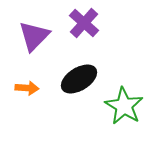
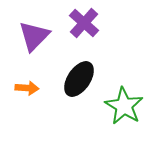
black ellipse: rotated 24 degrees counterclockwise
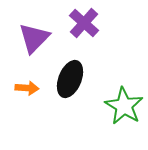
purple triangle: moved 2 px down
black ellipse: moved 9 px left; rotated 12 degrees counterclockwise
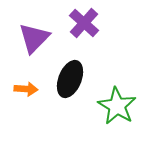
orange arrow: moved 1 px left, 1 px down
green star: moved 7 px left
